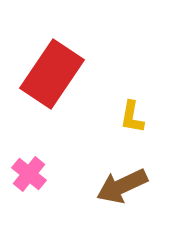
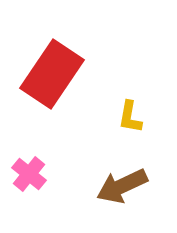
yellow L-shape: moved 2 px left
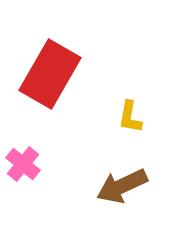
red rectangle: moved 2 px left; rotated 4 degrees counterclockwise
pink cross: moved 6 px left, 10 px up
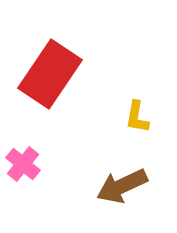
red rectangle: rotated 4 degrees clockwise
yellow L-shape: moved 7 px right
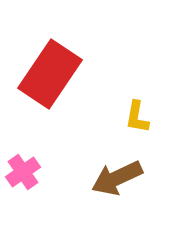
pink cross: moved 8 px down; rotated 16 degrees clockwise
brown arrow: moved 5 px left, 8 px up
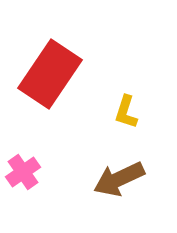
yellow L-shape: moved 11 px left, 5 px up; rotated 8 degrees clockwise
brown arrow: moved 2 px right, 1 px down
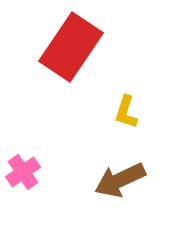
red rectangle: moved 21 px right, 27 px up
brown arrow: moved 1 px right, 1 px down
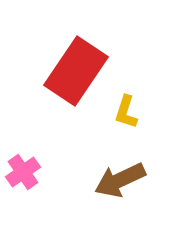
red rectangle: moved 5 px right, 24 px down
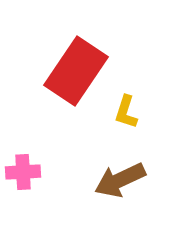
pink cross: rotated 32 degrees clockwise
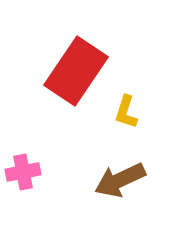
pink cross: rotated 8 degrees counterclockwise
